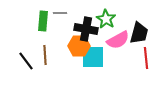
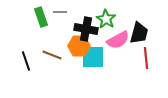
gray line: moved 1 px up
green rectangle: moved 2 px left, 4 px up; rotated 24 degrees counterclockwise
brown line: moved 7 px right; rotated 66 degrees counterclockwise
black line: rotated 18 degrees clockwise
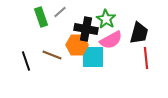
gray line: rotated 40 degrees counterclockwise
pink semicircle: moved 7 px left
orange hexagon: moved 2 px left, 1 px up
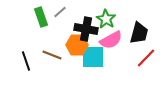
red line: rotated 50 degrees clockwise
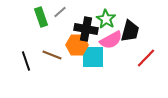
black trapezoid: moved 9 px left, 2 px up
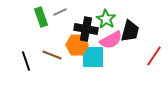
gray line: rotated 16 degrees clockwise
red line: moved 8 px right, 2 px up; rotated 10 degrees counterclockwise
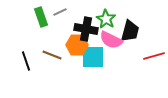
pink semicircle: rotated 55 degrees clockwise
red line: rotated 40 degrees clockwise
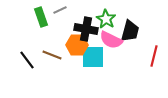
gray line: moved 2 px up
red line: rotated 60 degrees counterclockwise
black line: moved 1 px right, 1 px up; rotated 18 degrees counterclockwise
